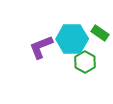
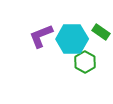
green rectangle: moved 1 px right, 1 px up
purple L-shape: moved 11 px up
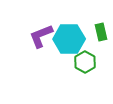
green rectangle: rotated 42 degrees clockwise
cyan hexagon: moved 3 px left
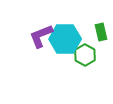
cyan hexagon: moved 4 px left
green hexagon: moved 7 px up
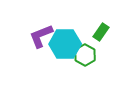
green rectangle: rotated 48 degrees clockwise
cyan hexagon: moved 5 px down
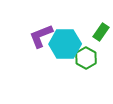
green hexagon: moved 1 px right, 3 px down
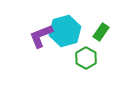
cyan hexagon: moved 13 px up; rotated 16 degrees counterclockwise
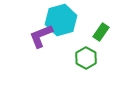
cyan hexagon: moved 4 px left, 11 px up
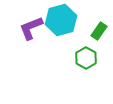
green rectangle: moved 2 px left, 1 px up
purple L-shape: moved 10 px left, 8 px up
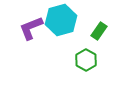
green hexagon: moved 2 px down
